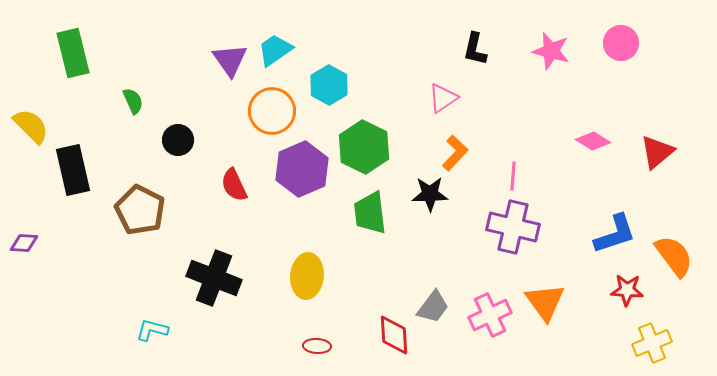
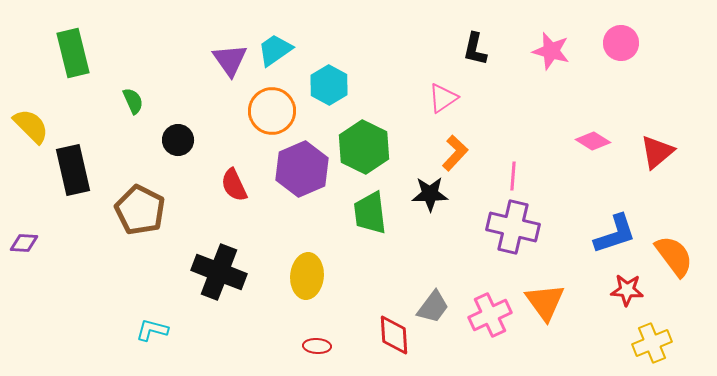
black cross: moved 5 px right, 6 px up
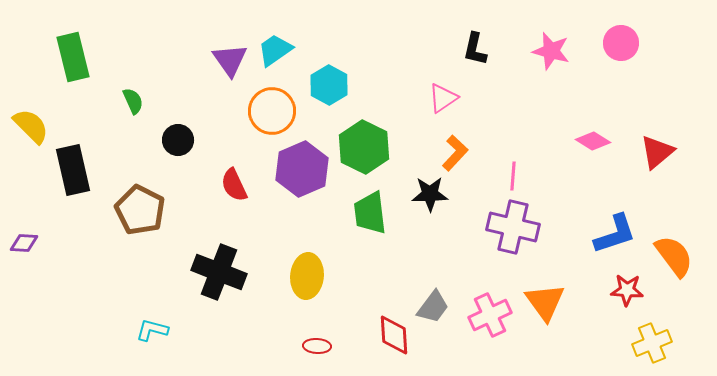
green rectangle: moved 4 px down
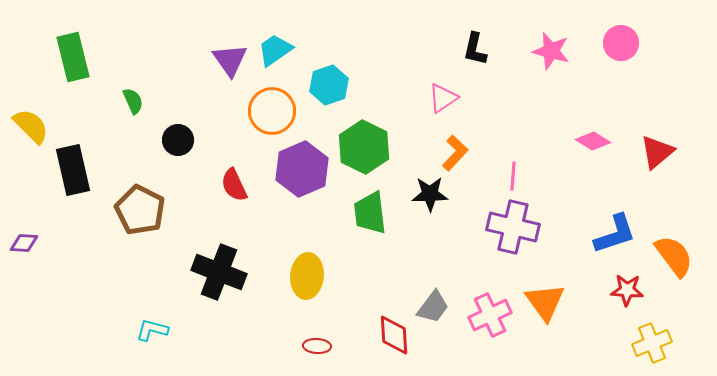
cyan hexagon: rotated 12 degrees clockwise
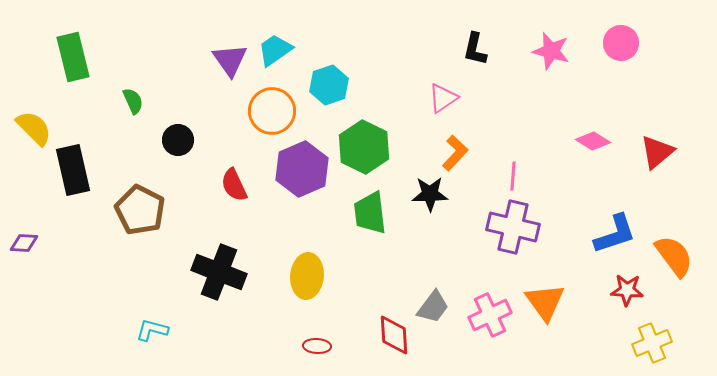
yellow semicircle: moved 3 px right, 2 px down
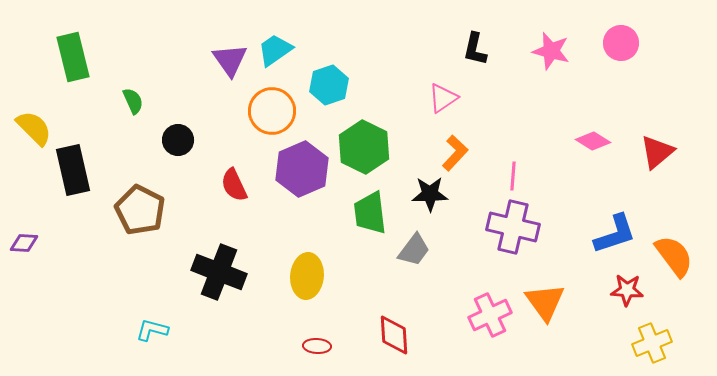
gray trapezoid: moved 19 px left, 57 px up
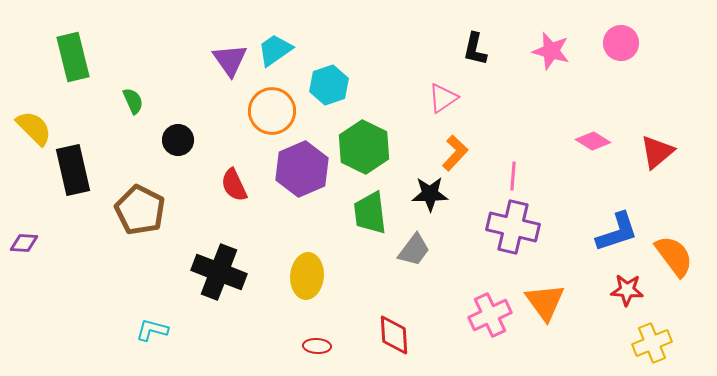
blue L-shape: moved 2 px right, 2 px up
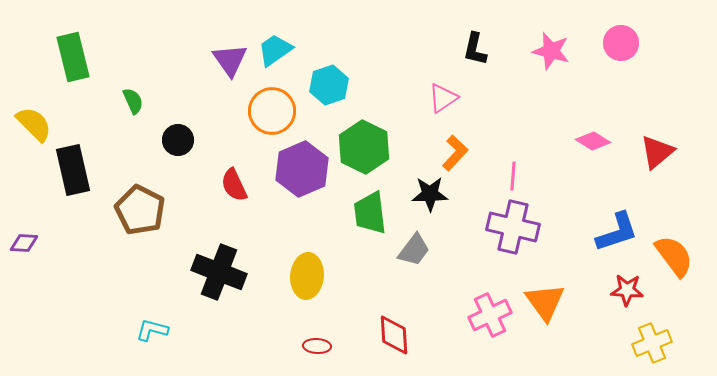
yellow semicircle: moved 4 px up
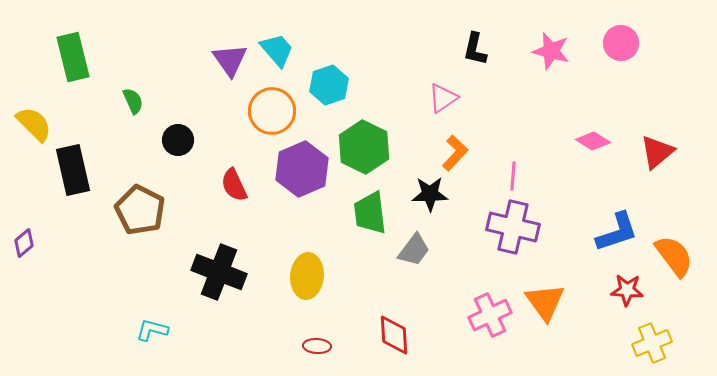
cyan trapezoid: moved 2 px right; rotated 84 degrees clockwise
purple diamond: rotated 44 degrees counterclockwise
